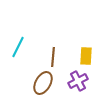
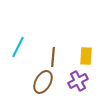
brown ellipse: moved 1 px up
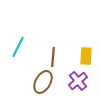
purple cross: rotated 12 degrees counterclockwise
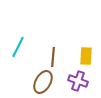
purple cross: rotated 30 degrees counterclockwise
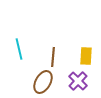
cyan line: moved 1 px right, 2 px down; rotated 40 degrees counterclockwise
purple cross: rotated 24 degrees clockwise
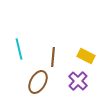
yellow rectangle: rotated 66 degrees counterclockwise
brown ellipse: moved 5 px left
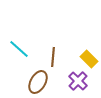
cyan line: rotated 35 degrees counterclockwise
yellow rectangle: moved 3 px right, 3 px down; rotated 18 degrees clockwise
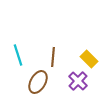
cyan line: moved 1 px left, 6 px down; rotated 30 degrees clockwise
